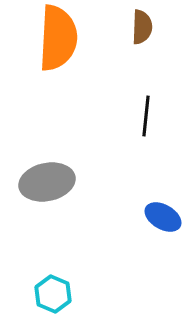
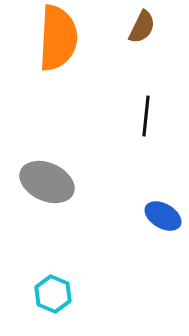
brown semicircle: rotated 24 degrees clockwise
gray ellipse: rotated 36 degrees clockwise
blue ellipse: moved 1 px up
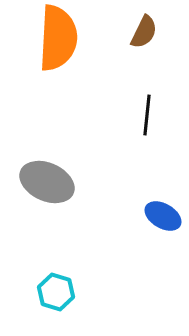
brown semicircle: moved 2 px right, 5 px down
black line: moved 1 px right, 1 px up
cyan hexagon: moved 3 px right, 2 px up; rotated 6 degrees counterclockwise
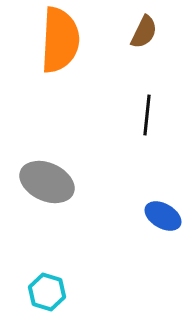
orange semicircle: moved 2 px right, 2 px down
cyan hexagon: moved 9 px left
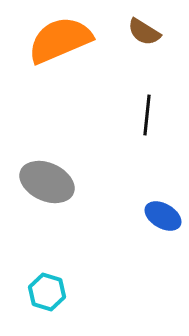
brown semicircle: rotated 96 degrees clockwise
orange semicircle: rotated 116 degrees counterclockwise
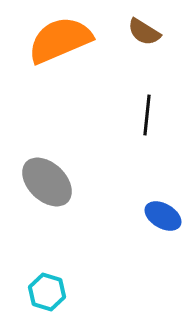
gray ellipse: rotated 20 degrees clockwise
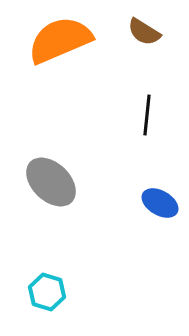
gray ellipse: moved 4 px right
blue ellipse: moved 3 px left, 13 px up
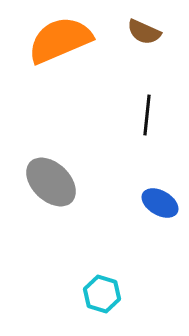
brown semicircle: rotated 8 degrees counterclockwise
cyan hexagon: moved 55 px right, 2 px down
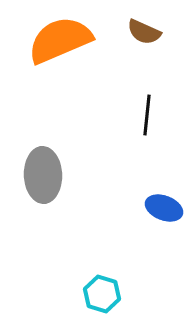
gray ellipse: moved 8 px left, 7 px up; rotated 44 degrees clockwise
blue ellipse: moved 4 px right, 5 px down; rotated 9 degrees counterclockwise
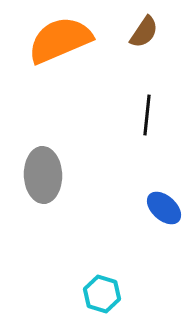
brown semicircle: rotated 80 degrees counterclockwise
blue ellipse: rotated 21 degrees clockwise
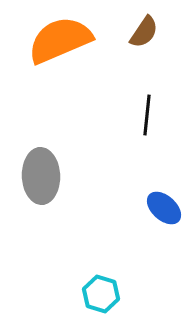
gray ellipse: moved 2 px left, 1 px down
cyan hexagon: moved 1 px left
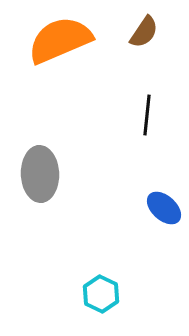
gray ellipse: moved 1 px left, 2 px up
cyan hexagon: rotated 9 degrees clockwise
